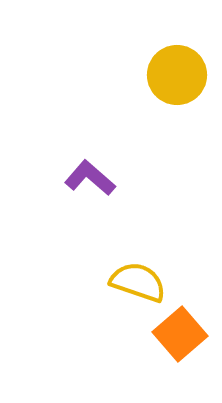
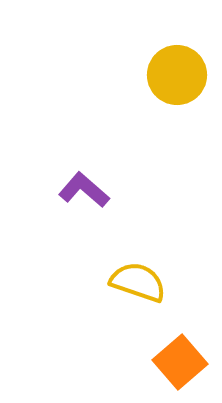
purple L-shape: moved 6 px left, 12 px down
orange square: moved 28 px down
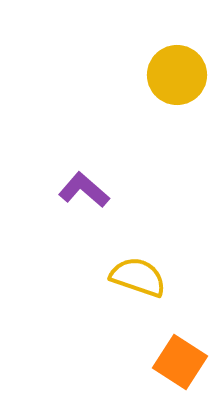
yellow semicircle: moved 5 px up
orange square: rotated 16 degrees counterclockwise
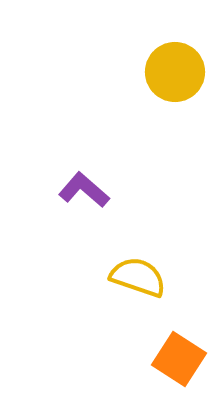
yellow circle: moved 2 px left, 3 px up
orange square: moved 1 px left, 3 px up
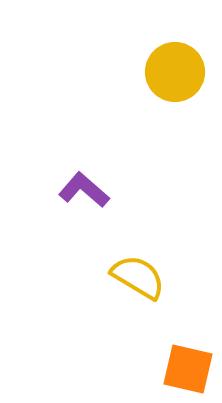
yellow semicircle: rotated 12 degrees clockwise
orange square: moved 9 px right, 10 px down; rotated 20 degrees counterclockwise
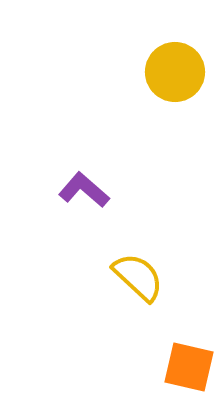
yellow semicircle: rotated 12 degrees clockwise
orange square: moved 1 px right, 2 px up
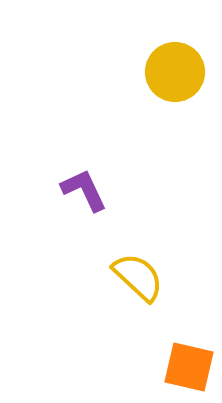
purple L-shape: rotated 24 degrees clockwise
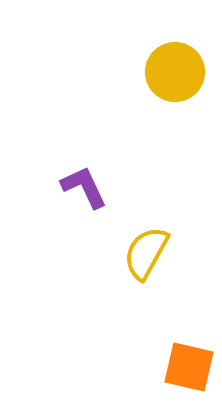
purple L-shape: moved 3 px up
yellow semicircle: moved 8 px right, 24 px up; rotated 104 degrees counterclockwise
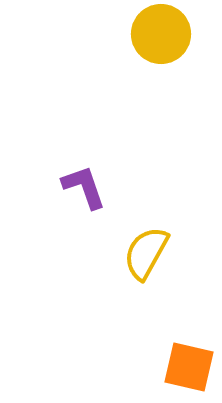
yellow circle: moved 14 px left, 38 px up
purple L-shape: rotated 6 degrees clockwise
